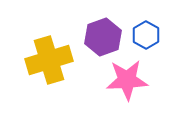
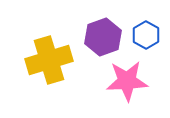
pink star: moved 1 px down
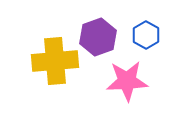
purple hexagon: moved 5 px left
yellow cross: moved 6 px right, 1 px down; rotated 12 degrees clockwise
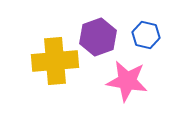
blue hexagon: rotated 16 degrees counterclockwise
pink star: rotated 12 degrees clockwise
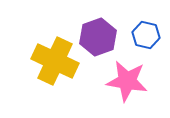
yellow cross: rotated 30 degrees clockwise
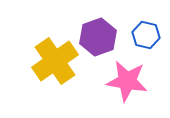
yellow cross: rotated 30 degrees clockwise
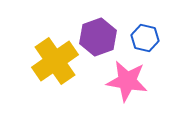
blue hexagon: moved 1 px left, 3 px down
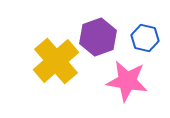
yellow cross: moved 1 px right; rotated 6 degrees counterclockwise
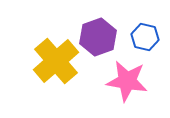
blue hexagon: moved 1 px up
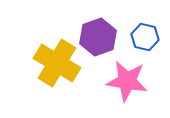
yellow cross: moved 1 px right, 2 px down; rotated 18 degrees counterclockwise
